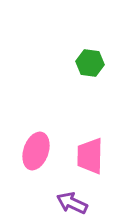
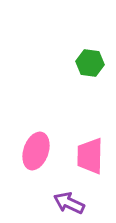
purple arrow: moved 3 px left
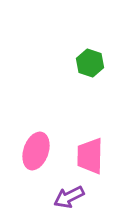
green hexagon: rotated 12 degrees clockwise
purple arrow: moved 6 px up; rotated 52 degrees counterclockwise
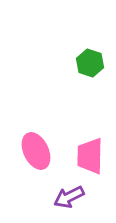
pink ellipse: rotated 45 degrees counterclockwise
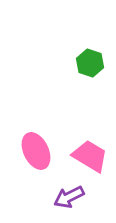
pink trapezoid: rotated 120 degrees clockwise
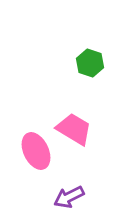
pink trapezoid: moved 16 px left, 27 px up
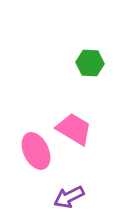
green hexagon: rotated 16 degrees counterclockwise
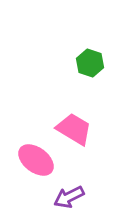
green hexagon: rotated 16 degrees clockwise
pink ellipse: moved 9 px down; rotated 27 degrees counterclockwise
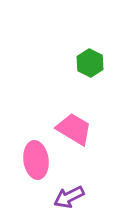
green hexagon: rotated 8 degrees clockwise
pink ellipse: rotated 45 degrees clockwise
